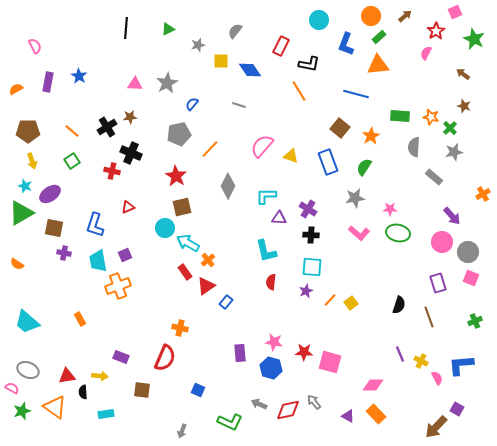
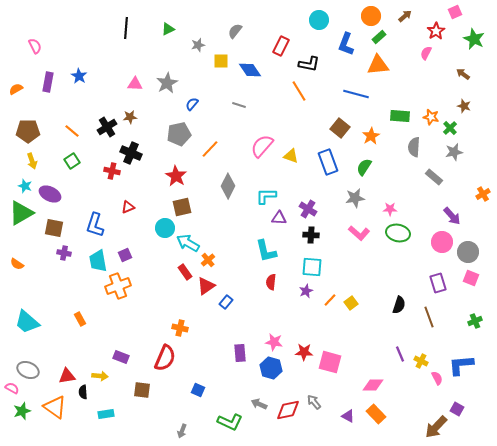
purple ellipse at (50, 194): rotated 60 degrees clockwise
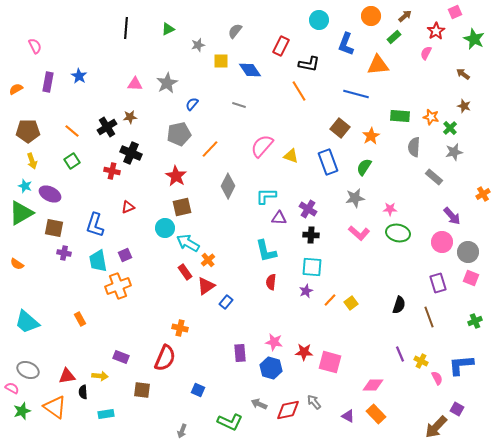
green rectangle at (379, 37): moved 15 px right
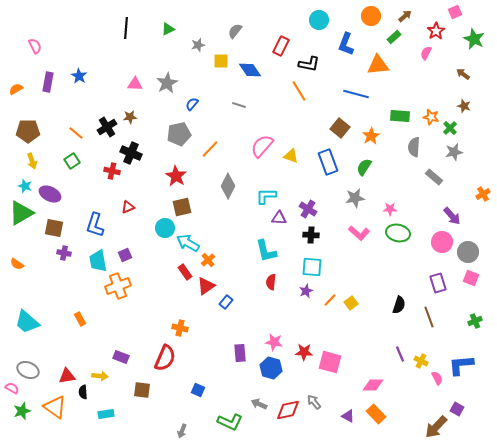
orange line at (72, 131): moved 4 px right, 2 px down
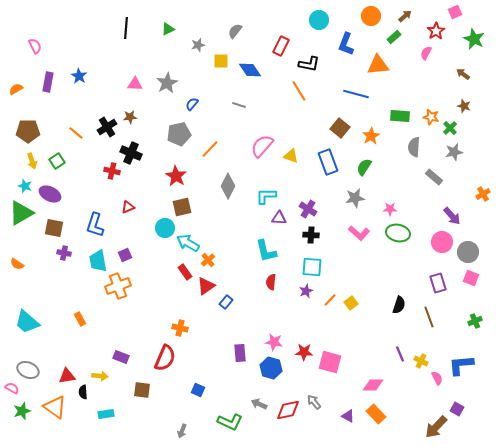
green square at (72, 161): moved 15 px left
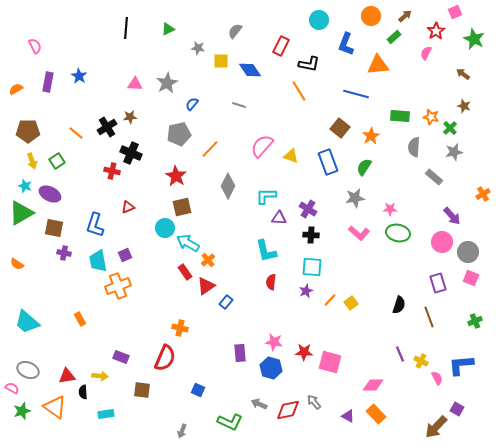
gray star at (198, 45): moved 3 px down; rotated 24 degrees clockwise
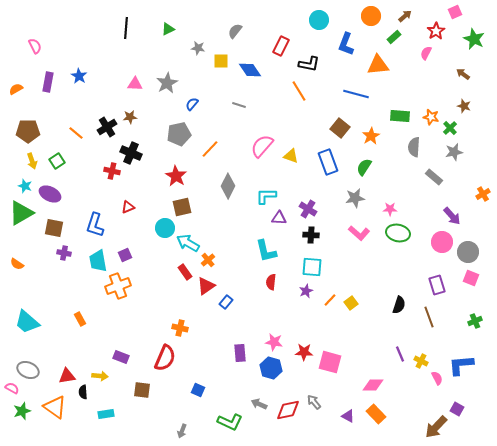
purple rectangle at (438, 283): moved 1 px left, 2 px down
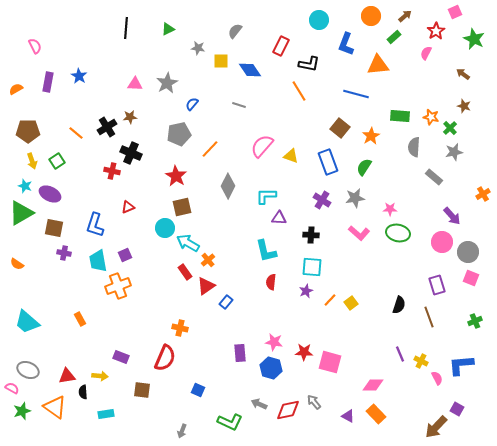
purple cross at (308, 209): moved 14 px right, 9 px up
